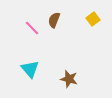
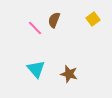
pink line: moved 3 px right
cyan triangle: moved 6 px right
brown star: moved 5 px up
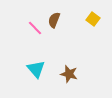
yellow square: rotated 16 degrees counterclockwise
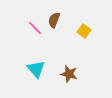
yellow square: moved 9 px left, 12 px down
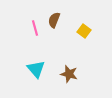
pink line: rotated 28 degrees clockwise
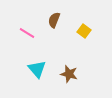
pink line: moved 8 px left, 5 px down; rotated 42 degrees counterclockwise
cyan triangle: moved 1 px right
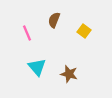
pink line: rotated 35 degrees clockwise
cyan triangle: moved 2 px up
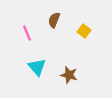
brown star: moved 1 px down
